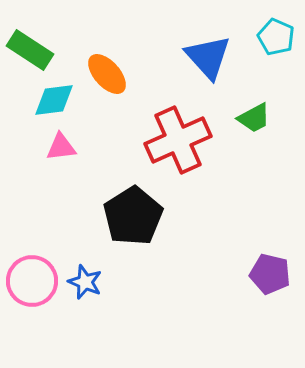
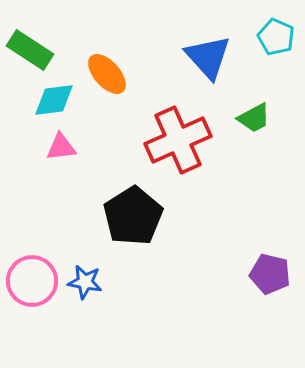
blue star: rotated 12 degrees counterclockwise
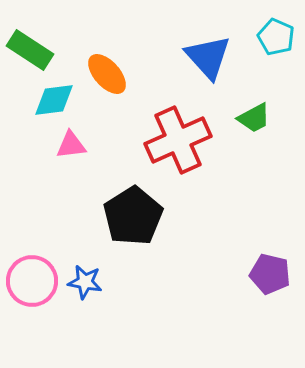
pink triangle: moved 10 px right, 2 px up
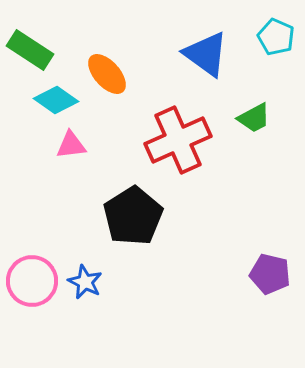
blue triangle: moved 2 px left, 3 px up; rotated 12 degrees counterclockwise
cyan diamond: moved 2 px right; rotated 42 degrees clockwise
blue star: rotated 16 degrees clockwise
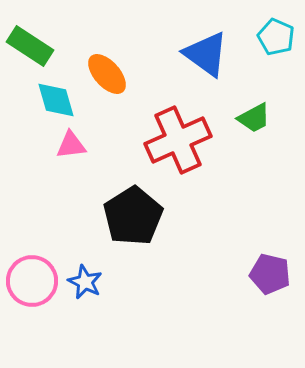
green rectangle: moved 4 px up
cyan diamond: rotated 39 degrees clockwise
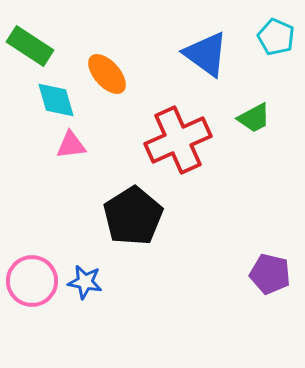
blue star: rotated 16 degrees counterclockwise
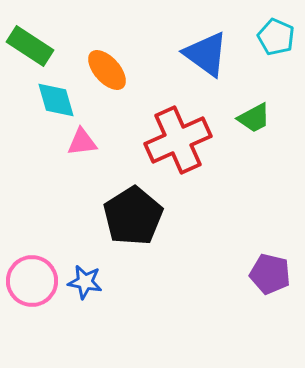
orange ellipse: moved 4 px up
pink triangle: moved 11 px right, 3 px up
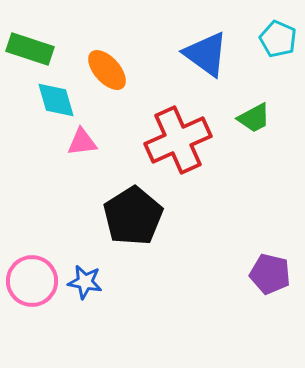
cyan pentagon: moved 2 px right, 2 px down
green rectangle: moved 3 px down; rotated 15 degrees counterclockwise
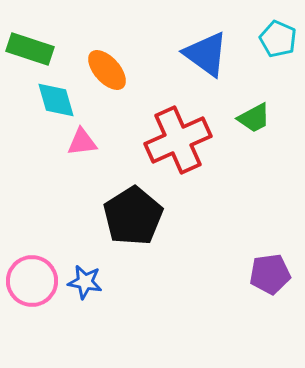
purple pentagon: rotated 21 degrees counterclockwise
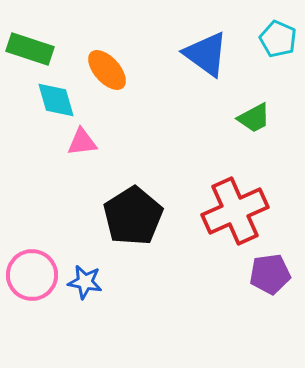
red cross: moved 57 px right, 71 px down
pink circle: moved 6 px up
